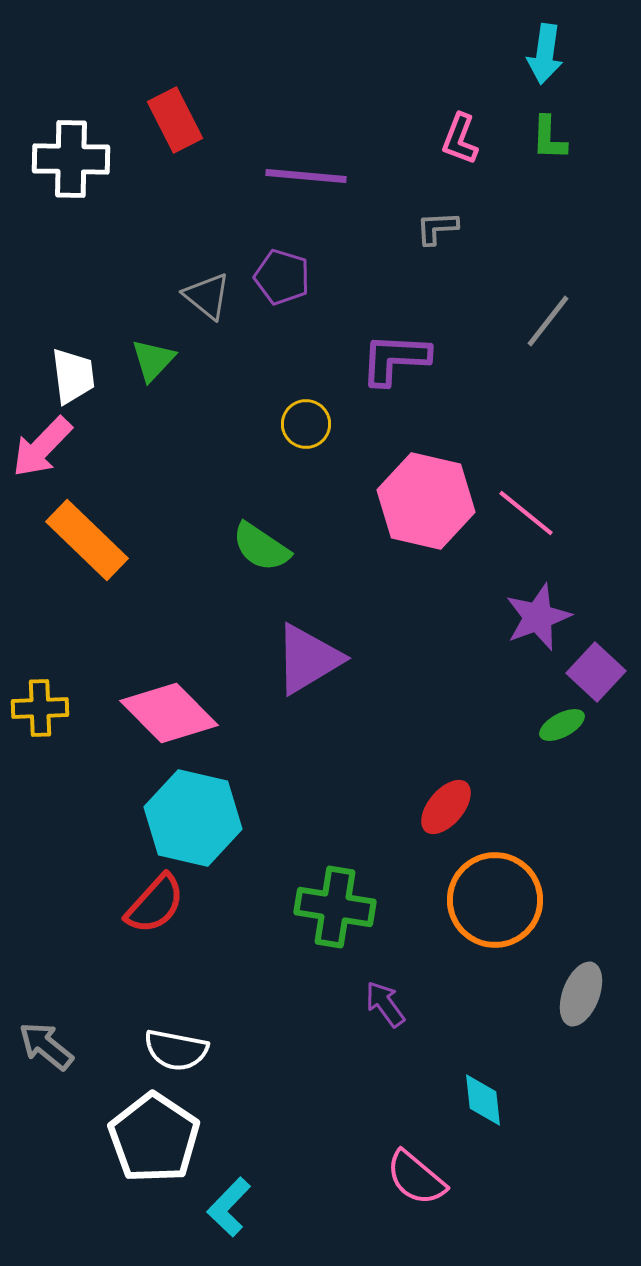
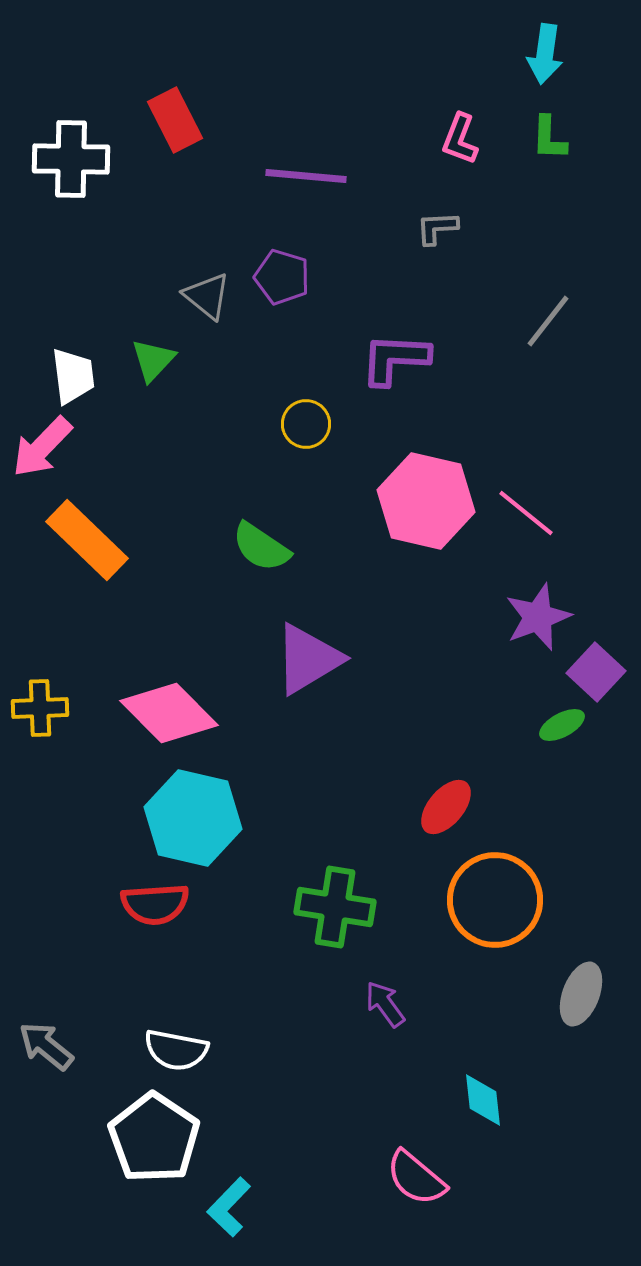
red semicircle: rotated 44 degrees clockwise
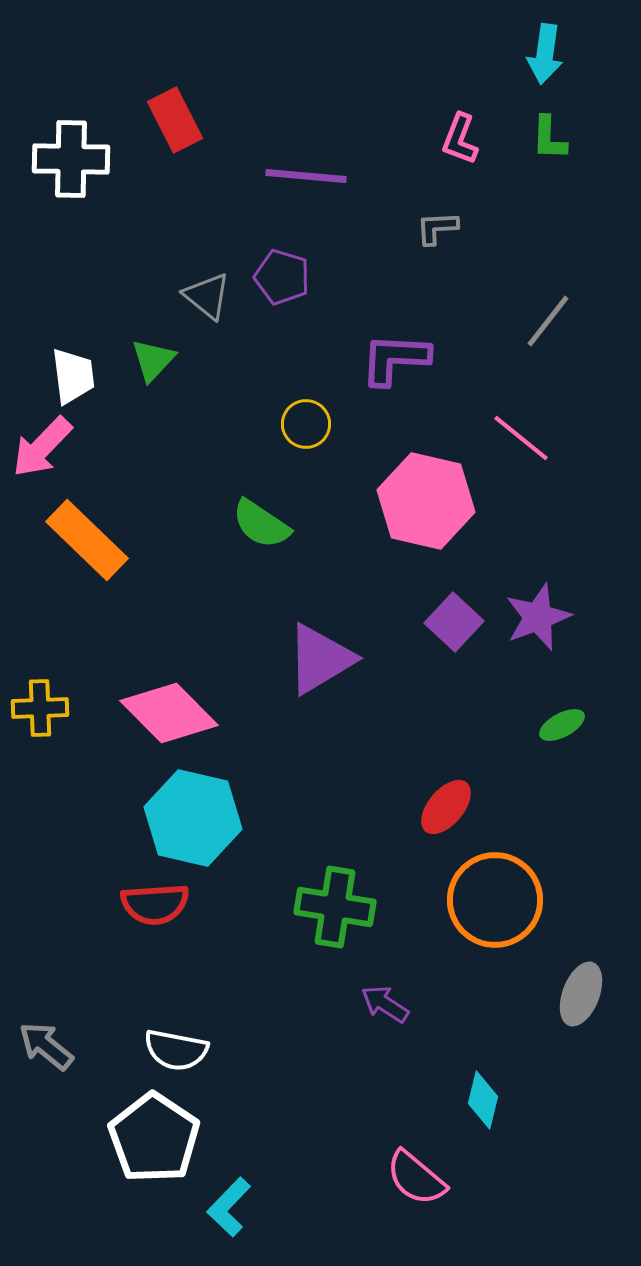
pink line: moved 5 px left, 75 px up
green semicircle: moved 23 px up
purple triangle: moved 12 px right
purple square: moved 142 px left, 50 px up
purple arrow: rotated 21 degrees counterclockwise
cyan diamond: rotated 20 degrees clockwise
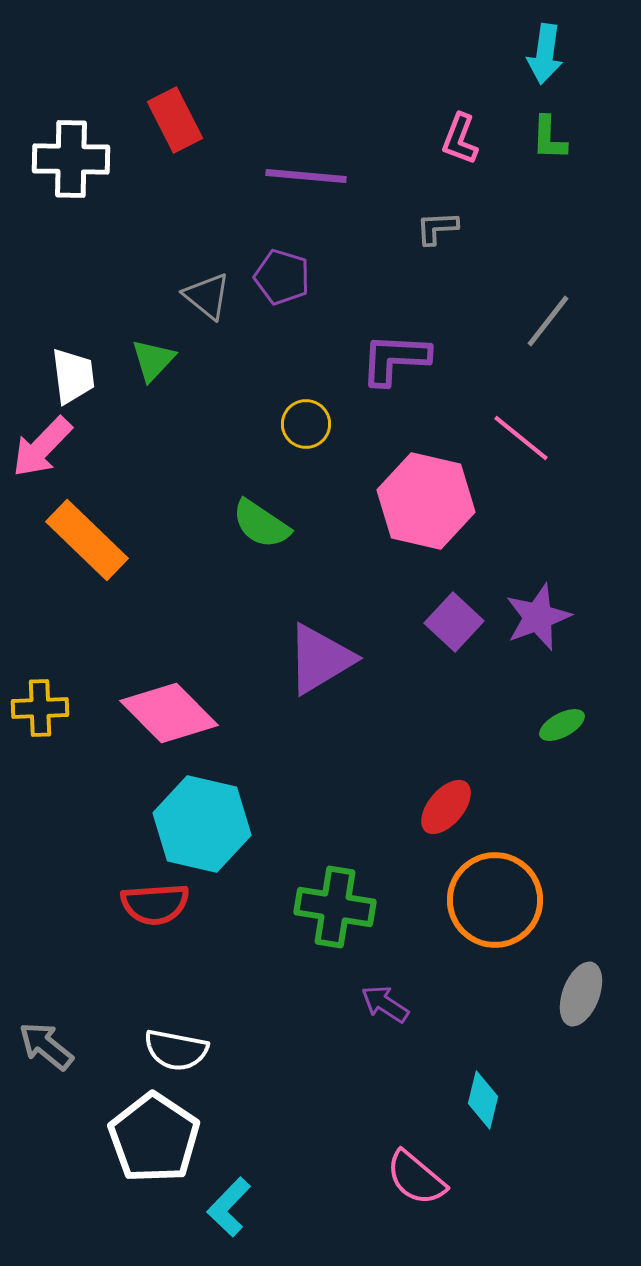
cyan hexagon: moved 9 px right, 6 px down
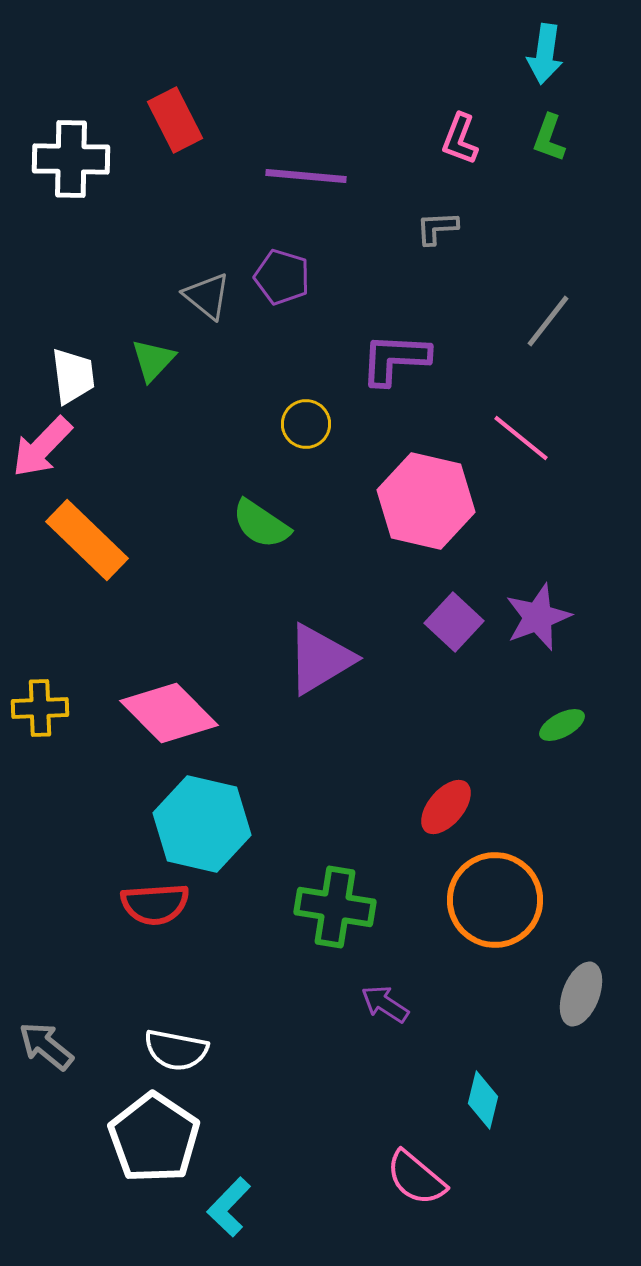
green L-shape: rotated 18 degrees clockwise
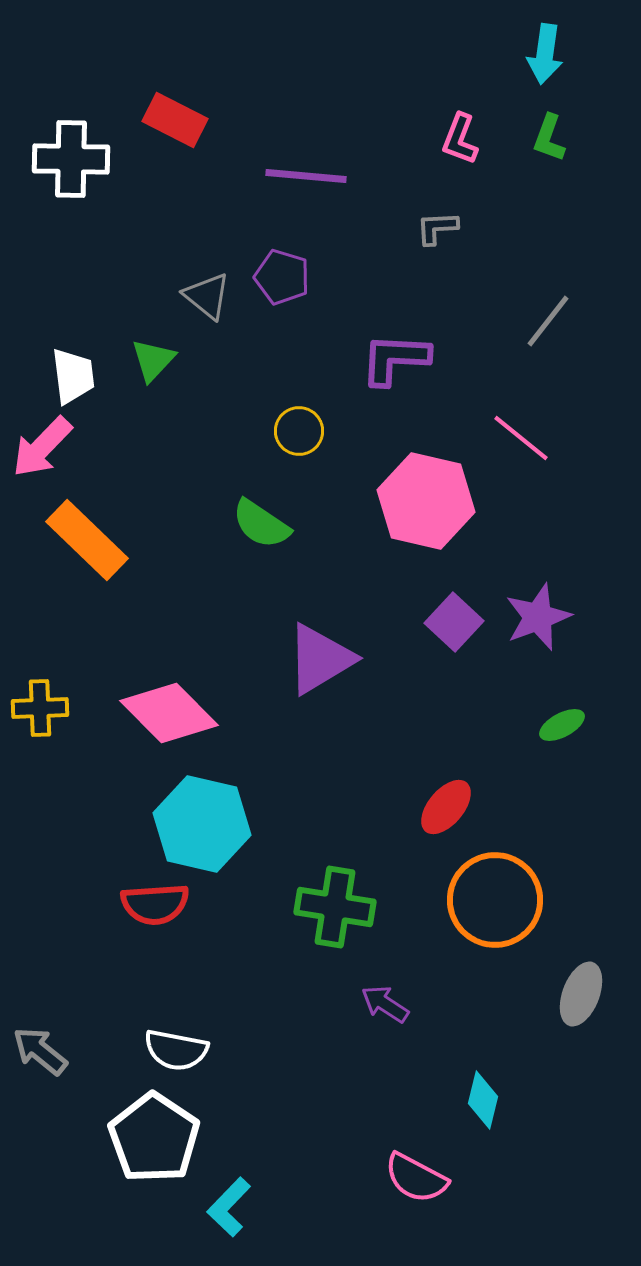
red rectangle: rotated 36 degrees counterclockwise
yellow circle: moved 7 px left, 7 px down
gray arrow: moved 6 px left, 5 px down
pink semicircle: rotated 12 degrees counterclockwise
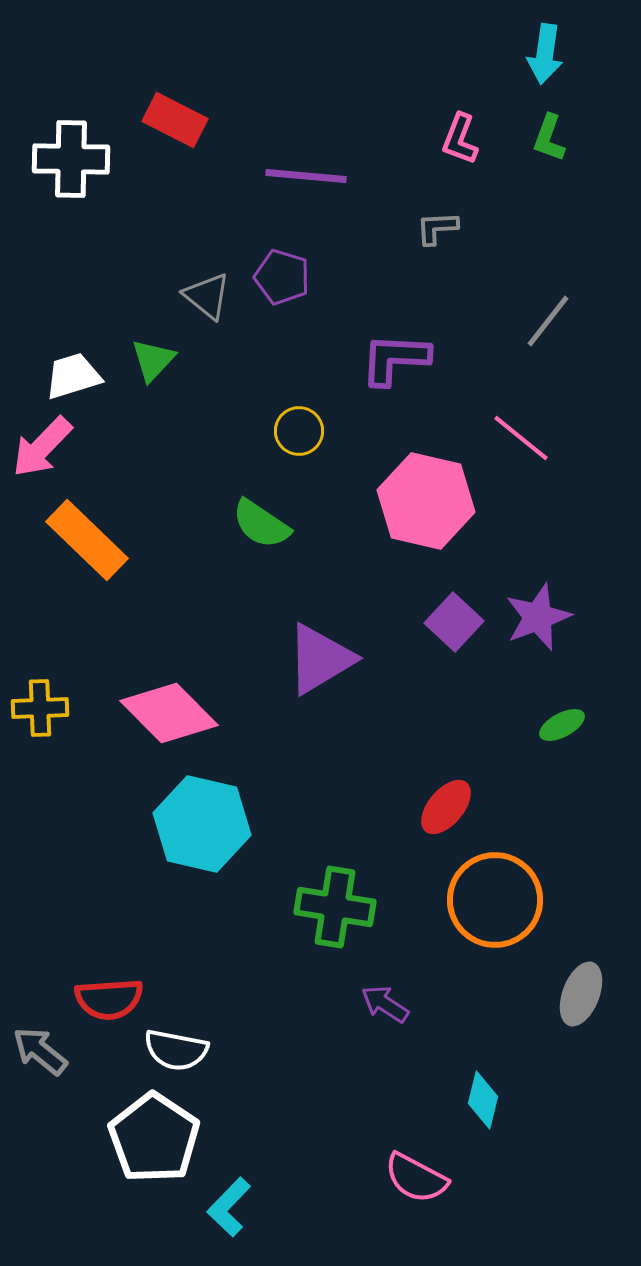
white trapezoid: rotated 100 degrees counterclockwise
red semicircle: moved 46 px left, 95 px down
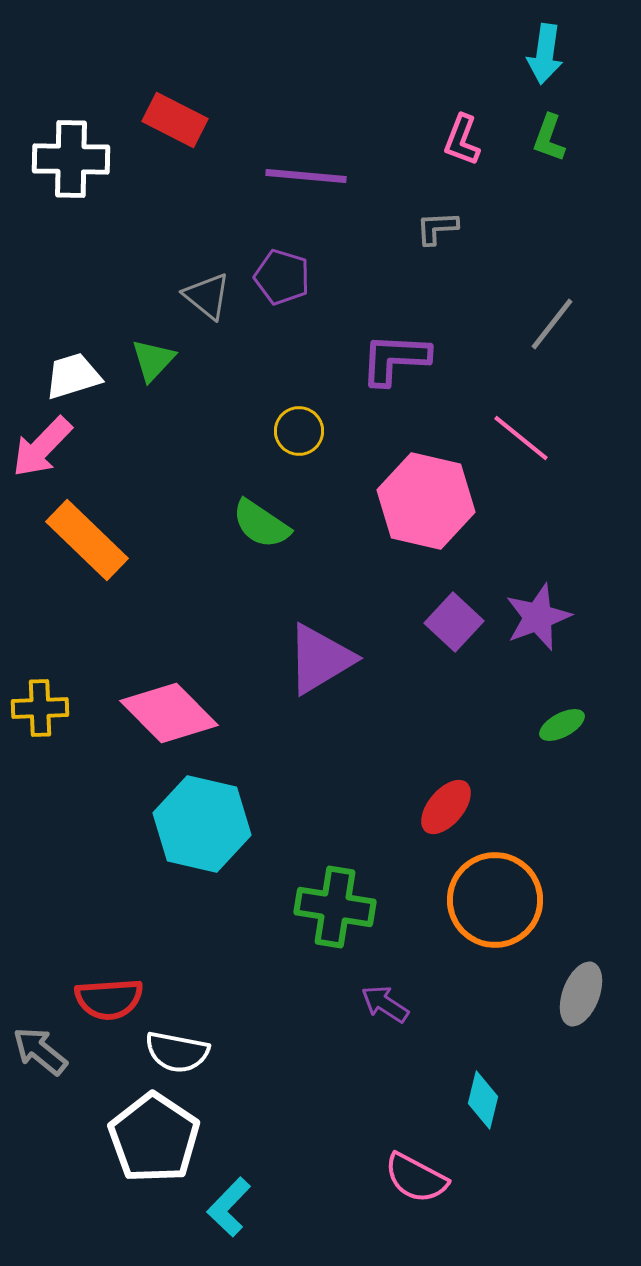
pink L-shape: moved 2 px right, 1 px down
gray line: moved 4 px right, 3 px down
white semicircle: moved 1 px right, 2 px down
